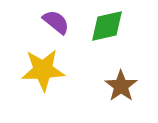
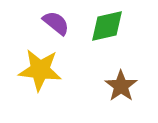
purple semicircle: moved 1 px down
yellow star: moved 3 px left; rotated 9 degrees clockwise
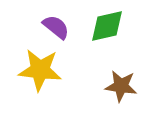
purple semicircle: moved 4 px down
brown star: rotated 28 degrees counterclockwise
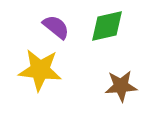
brown star: rotated 12 degrees counterclockwise
